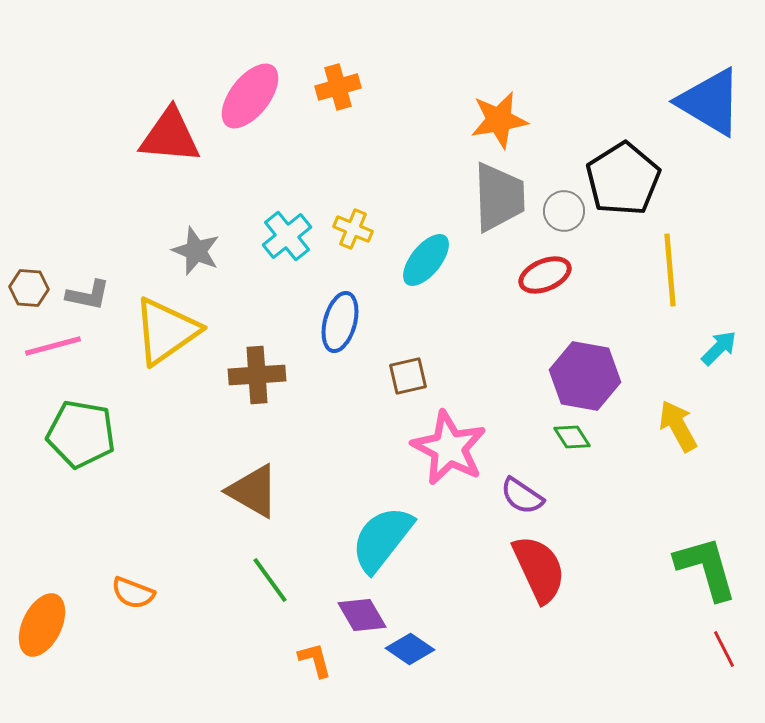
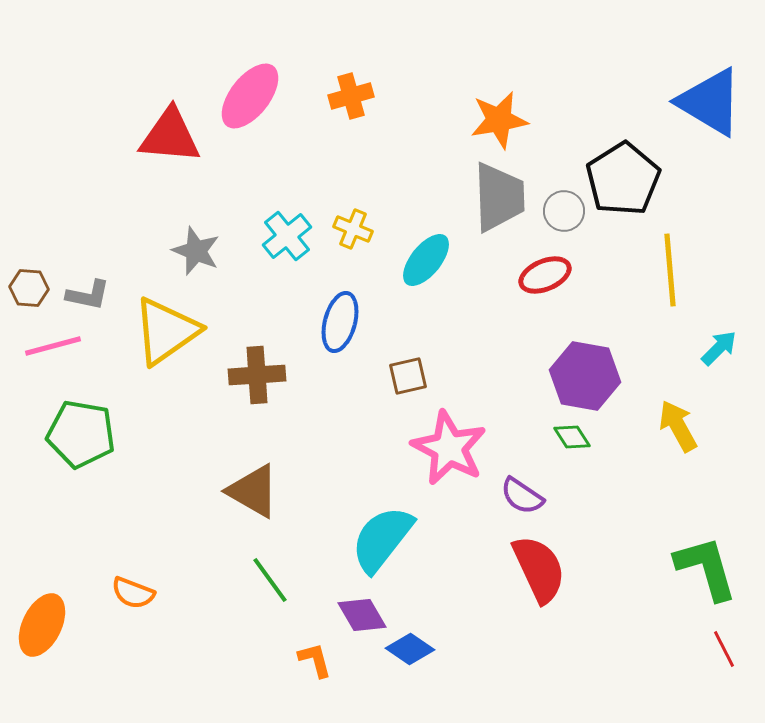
orange cross: moved 13 px right, 9 px down
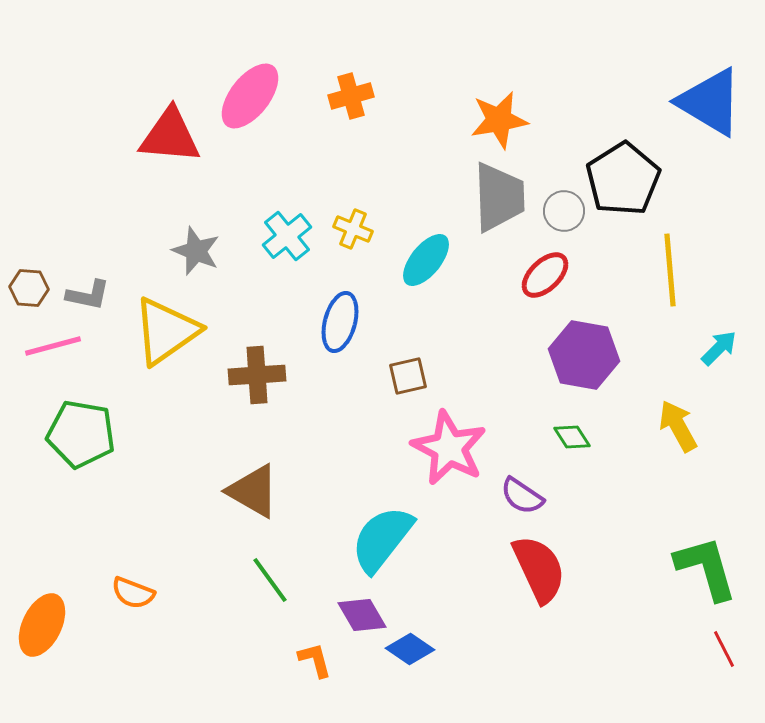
red ellipse: rotated 21 degrees counterclockwise
purple hexagon: moved 1 px left, 21 px up
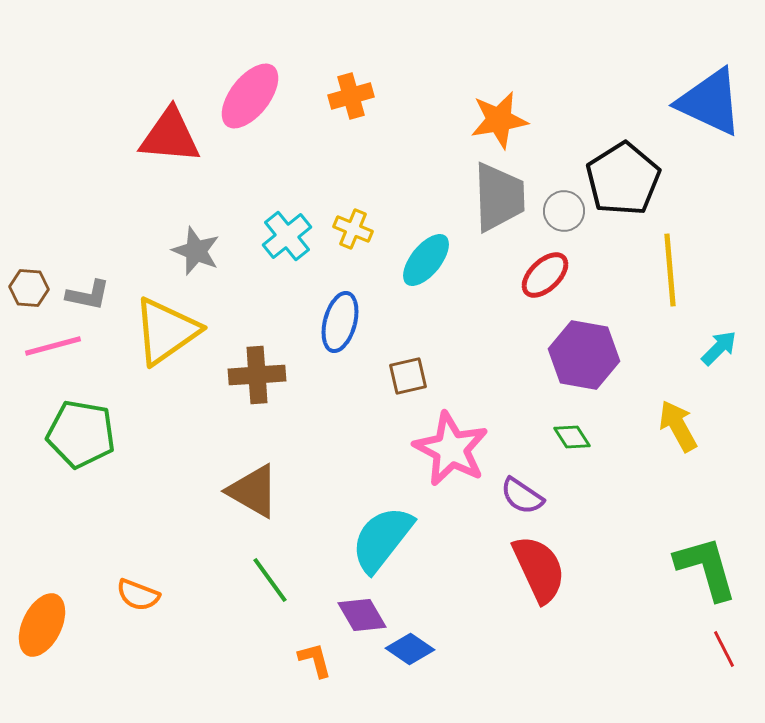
blue triangle: rotated 6 degrees counterclockwise
pink star: moved 2 px right, 1 px down
orange semicircle: moved 5 px right, 2 px down
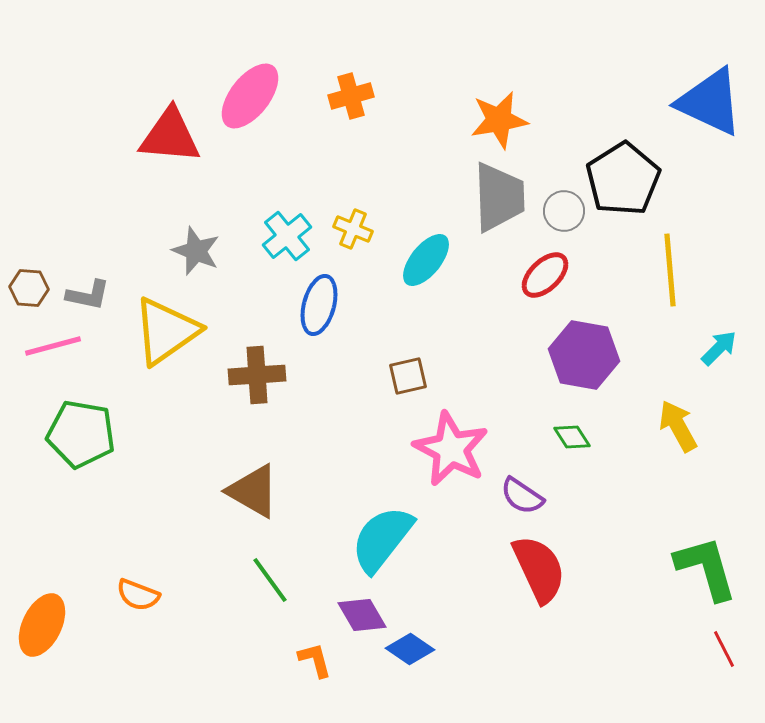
blue ellipse: moved 21 px left, 17 px up
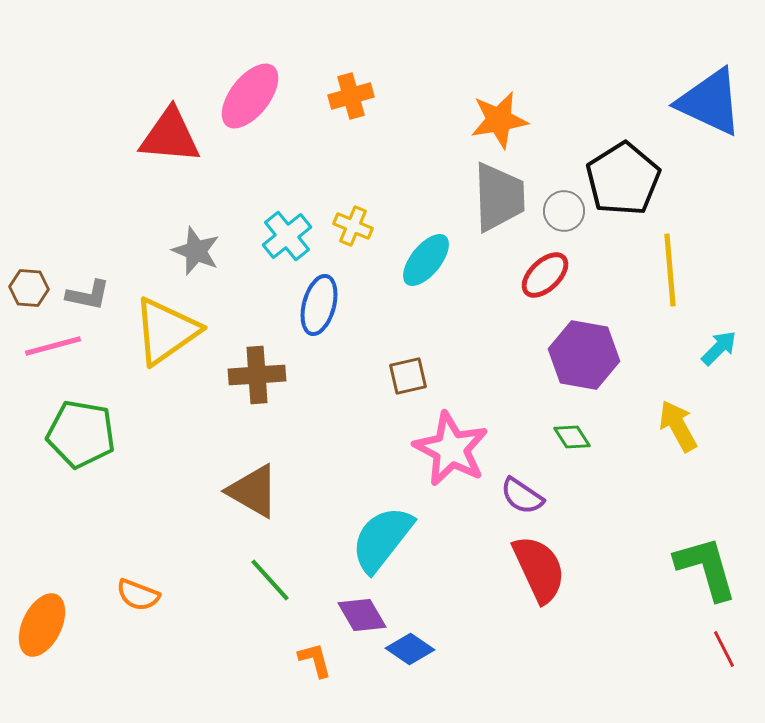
yellow cross: moved 3 px up
green line: rotated 6 degrees counterclockwise
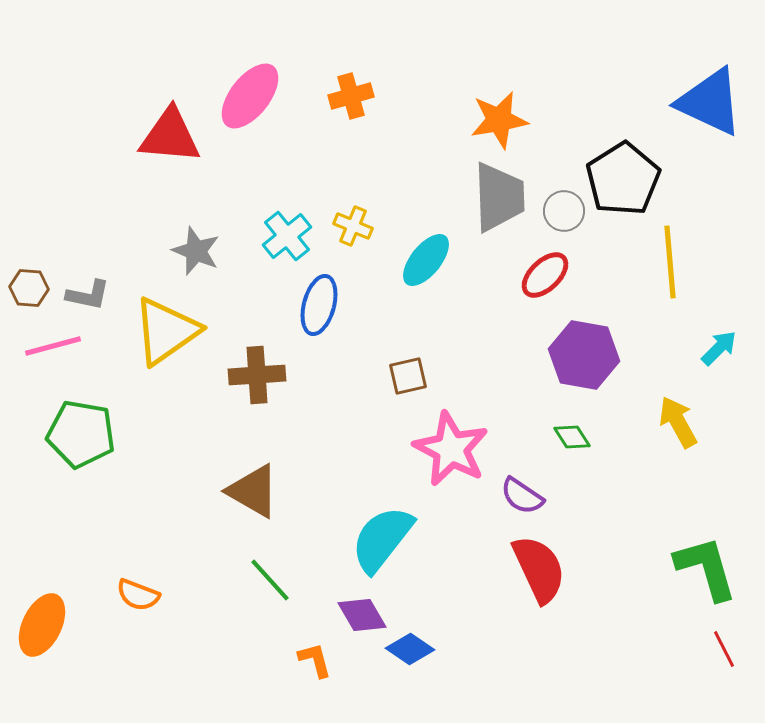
yellow line: moved 8 px up
yellow arrow: moved 4 px up
